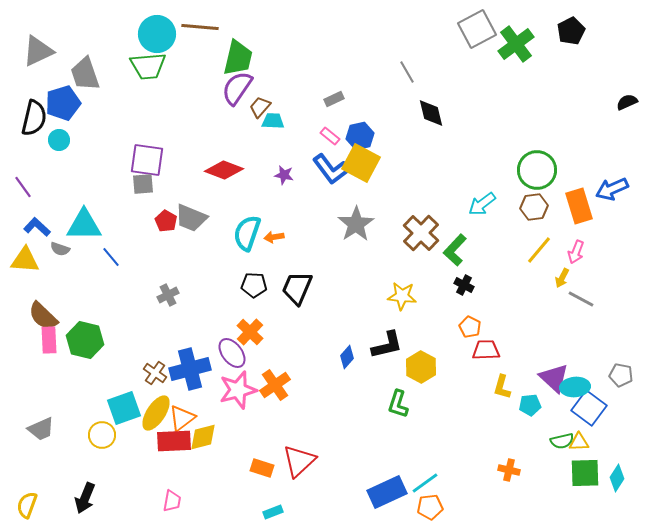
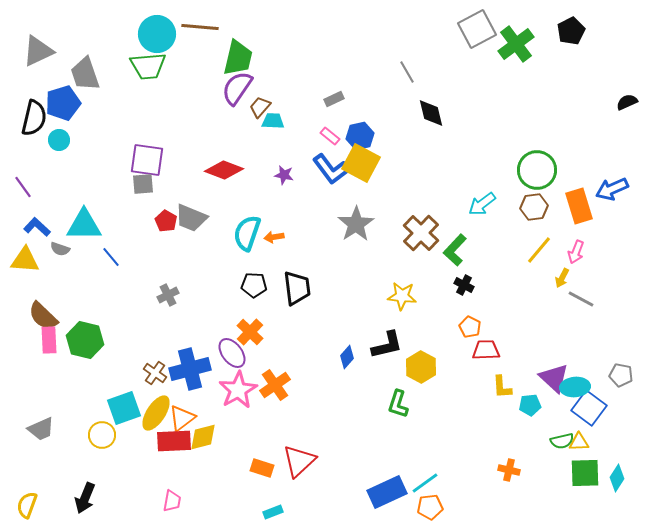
black trapezoid at (297, 288): rotated 150 degrees clockwise
yellow L-shape at (502, 387): rotated 20 degrees counterclockwise
pink star at (238, 390): rotated 15 degrees counterclockwise
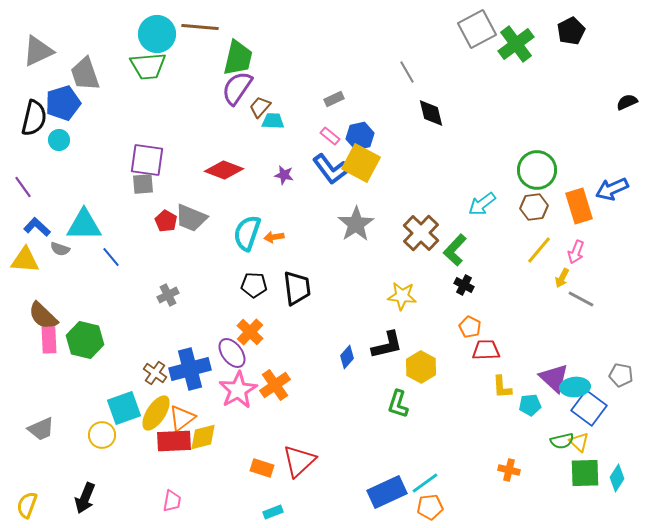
yellow triangle at (579, 442): rotated 45 degrees clockwise
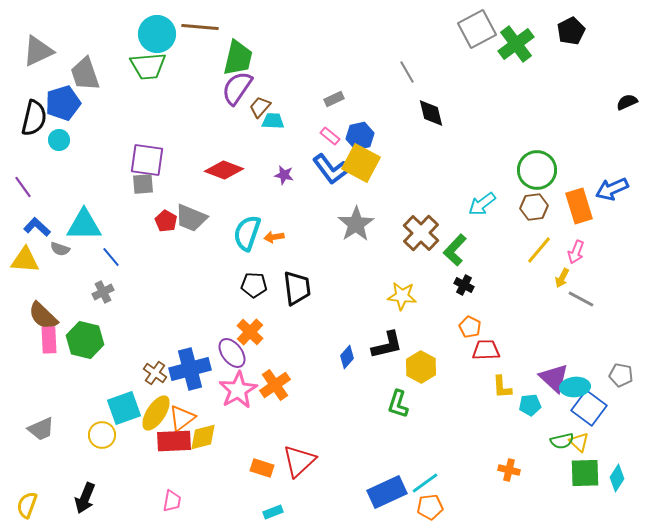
gray cross at (168, 295): moved 65 px left, 3 px up
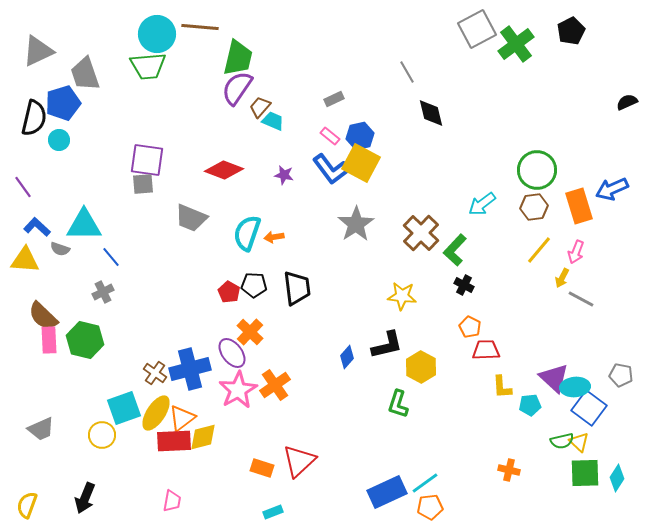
cyan trapezoid at (273, 121): rotated 20 degrees clockwise
red pentagon at (166, 221): moved 63 px right, 71 px down
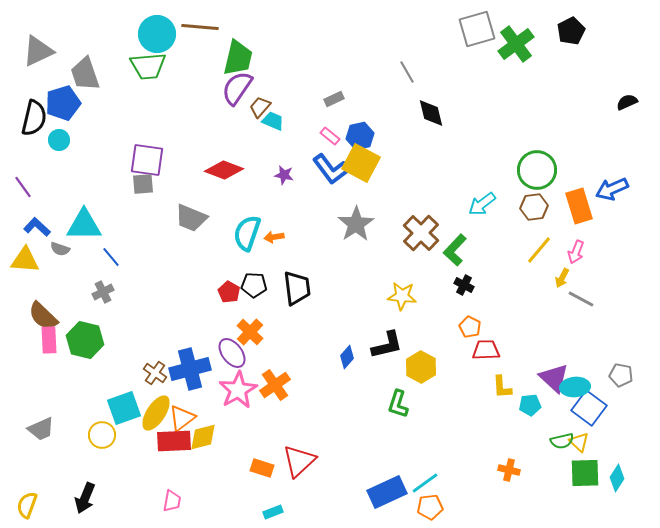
gray square at (477, 29): rotated 12 degrees clockwise
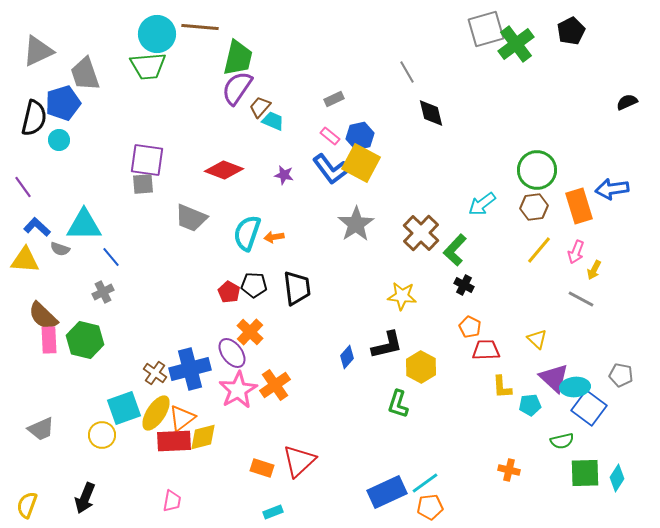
gray square at (477, 29): moved 9 px right
blue arrow at (612, 189): rotated 16 degrees clockwise
yellow arrow at (562, 278): moved 32 px right, 8 px up
yellow triangle at (579, 442): moved 42 px left, 103 px up
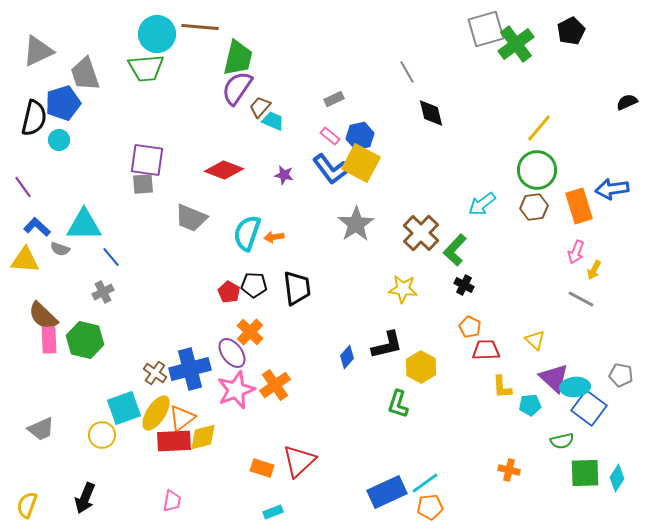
green trapezoid at (148, 66): moved 2 px left, 2 px down
yellow line at (539, 250): moved 122 px up
yellow star at (402, 296): moved 1 px right, 7 px up
yellow triangle at (537, 339): moved 2 px left, 1 px down
pink star at (238, 390): moved 2 px left; rotated 9 degrees clockwise
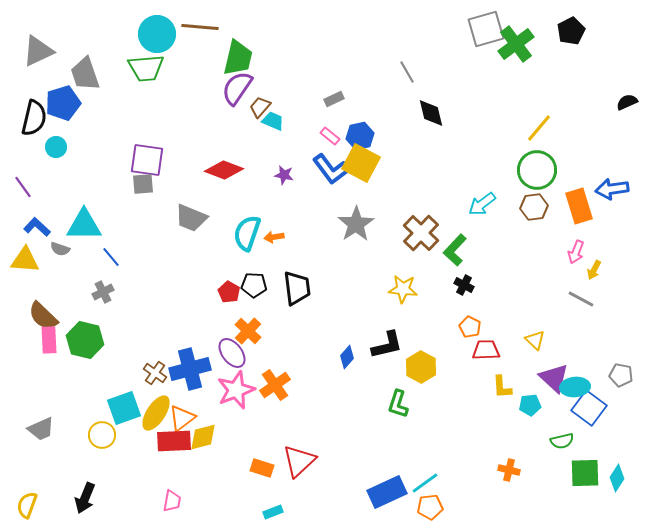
cyan circle at (59, 140): moved 3 px left, 7 px down
orange cross at (250, 332): moved 2 px left, 1 px up
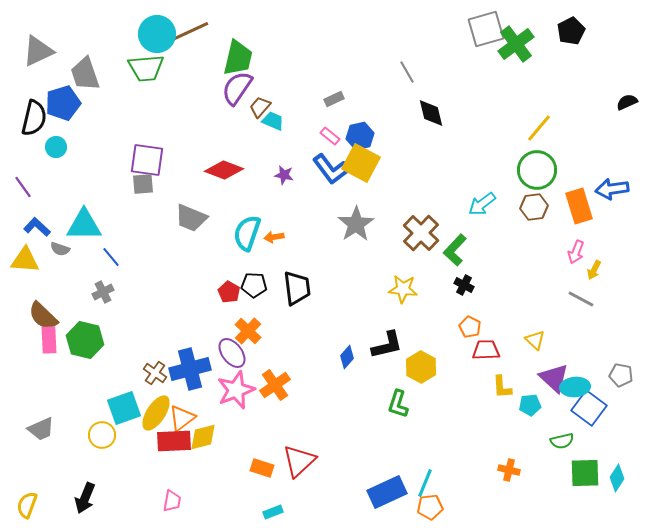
brown line at (200, 27): moved 9 px left, 4 px down; rotated 30 degrees counterclockwise
cyan line at (425, 483): rotated 32 degrees counterclockwise
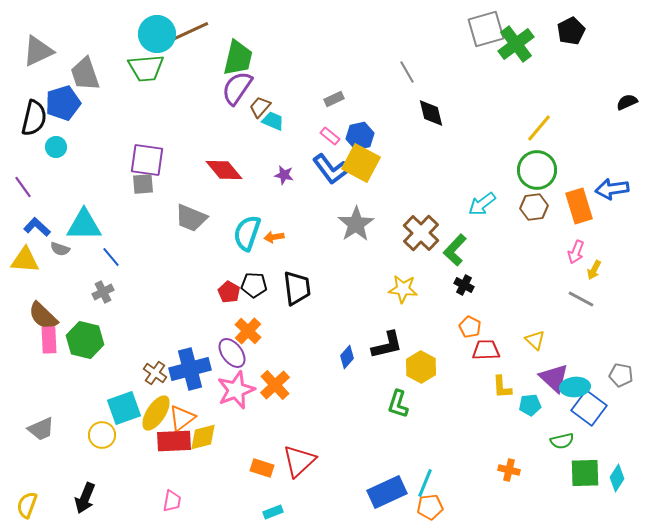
red diamond at (224, 170): rotated 30 degrees clockwise
orange cross at (275, 385): rotated 8 degrees counterclockwise
